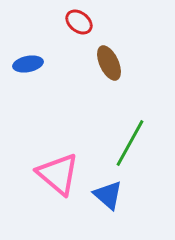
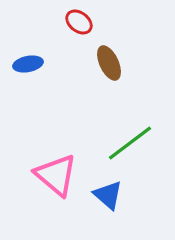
green line: rotated 24 degrees clockwise
pink triangle: moved 2 px left, 1 px down
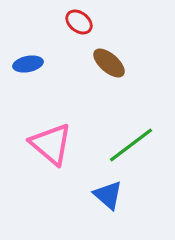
brown ellipse: rotated 24 degrees counterclockwise
green line: moved 1 px right, 2 px down
pink triangle: moved 5 px left, 31 px up
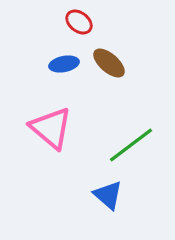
blue ellipse: moved 36 px right
pink triangle: moved 16 px up
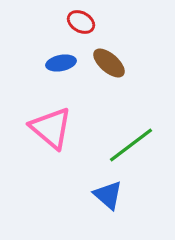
red ellipse: moved 2 px right; rotated 8 degrees counterclockwise
blue ellipse: moved 3 px left, 1 px up
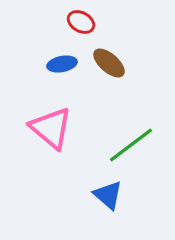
blue ellipse: moved 1 px right, 1 px down
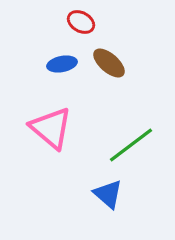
blue triangle: moved 1 px up
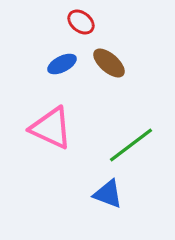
red ellipse: rotated 8 degrees clockwise
blue ellipse: rotated 16 degrees counterclockwise
pink triangle: rotated 15 degrees counterclockwise
blue triangle: rotated 20 degrees counterclockwise
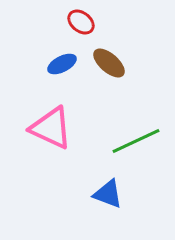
green line: moved 5 px right, 4 px up; rotated 12 degrees clockwise
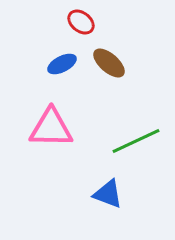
pink triangle: rotated 24 degrees counterclockwise
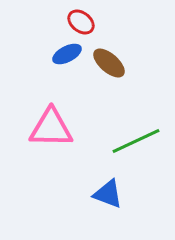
blue ellipse: moved 5 px right, 10 px up
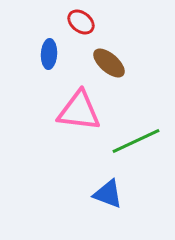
blue ellipse: moved 18 px left; rotated 60 degrees counterclockwise
pink triangle: moved 28 px right, 17 px up; rotated 6 degrees clockwise
